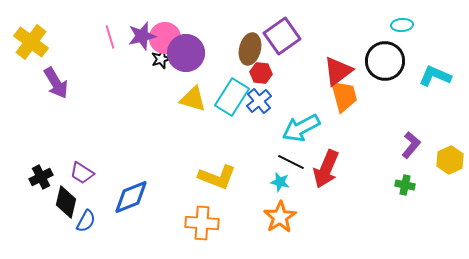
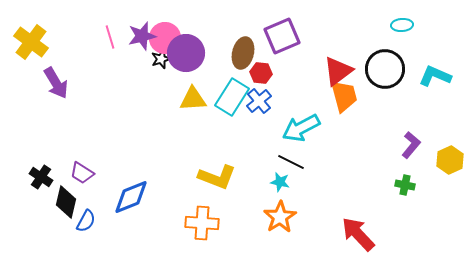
purple square: rotated 12 degrees clockwise
brown ellipse: moved 7 px left, 4 px down
black circle: moved 8 px down
yellow triangle: rotated 20 degrees counterclockwise
red arrow: moved 32 px right, 65 px down; rotated 114 degrees clockwise
black cross: rotated 30 degrees counterclockwise
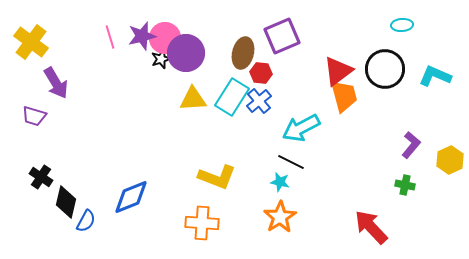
purple trapezoid: moved 48 px left, 57 px up; rotated 15 degrees counterclockwise
red arrow: moved 13 px right, 7 px up
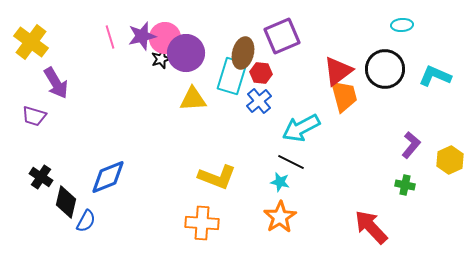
cyan rectangle: moved 21 px up; rotated 15 degrees counterclockwise
blue diamond: moved 23 px left, 20 px up
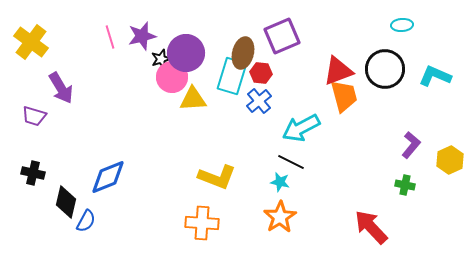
pink circle: moved 7 px right, 39 px down
red triangle: rotated 16 degrees clockwise
purple arrow: moved 5 px right, 5 px down
black cross: moved 8 px left, 4 px up; rotated 20 degrees counterclockwise
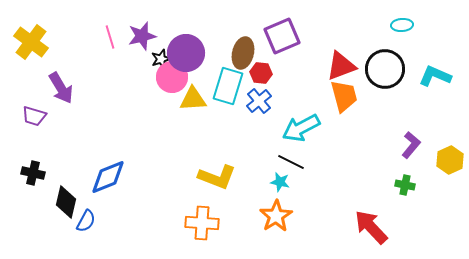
red triangle: moved 3 px right, 5 px up
cyan rectangle: moved 4 px left, 10 px down
orange star: moved 4 px left, 1 px up
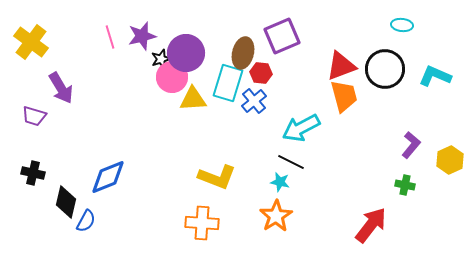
cyan ellipse: rotated 10 degrees clockwise
cyan rectangle: moved 3 px up
blue cross: moved 5 px left
red arrow: moved 2 px up; rotated 81 degrees clockwise
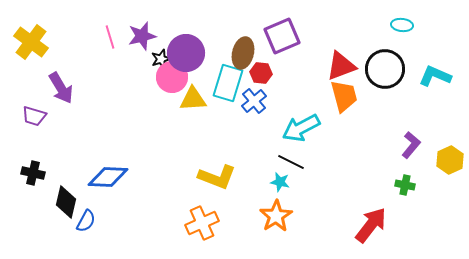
blue diamond: rotated 24 degrees clockwise
orange cross: rotated 28 degrees counterclockwise
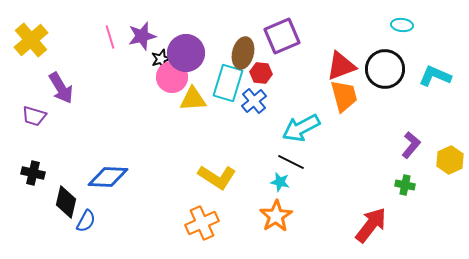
yellow cross: moved 2 px up; rotated 12 degrees clockwise
yellow L-shape: rotated 12 degrees clockwise
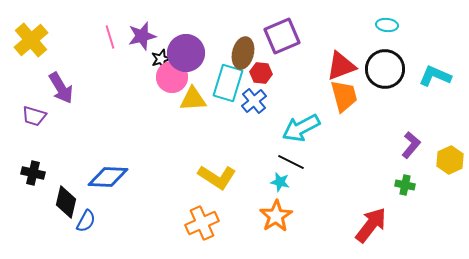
cyan ellipse: moved 15 px left
